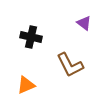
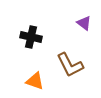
orange triangle: moved 9 px right, 4 px up; rotated 42 degrees clockwise
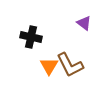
orange triangle: moved 14 px right, 15 px up; rotated 42 degrees clockwise
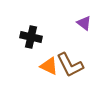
orange triangle: rotated 36 degrees counterclockwise
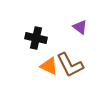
purple triangle: moved 4 px left, 4 px down
black cross: moved 5 px right, 1 px down
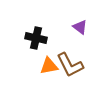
orange triangle: rotated 36 degrees counterclockwise
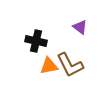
black cross: moved 3 px down
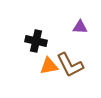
purple triangle: rotated 35 degrees counterclockwise
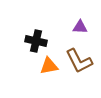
brown L-shape: moved 9 px right, 4 px up
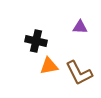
brown L-shape: moved 12 px down
